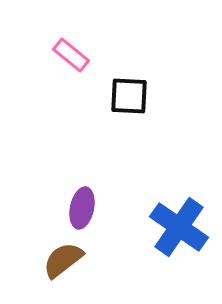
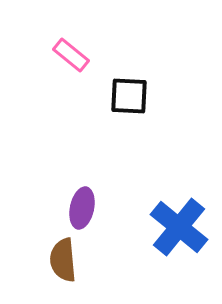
blue cross: rotated 4 degrees clockwise
brown semicircle: rotated 57 degrees counterclockwise
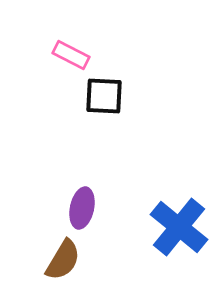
pink rectangle: rotated 12 degrees counterclockwise
black square: moved 25 px left
brown semicircle: rotated 144 degrees counterclockwise
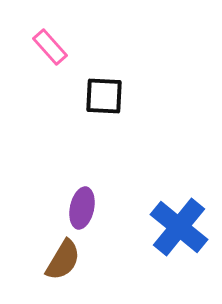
pink rectangle: moved 21 px left, 8 px up; rotated 21 degrees clockwise
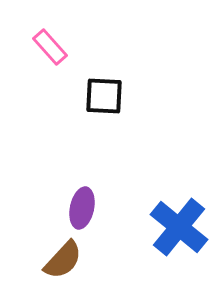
brown semicircle: rotated 12 degrees clockwise
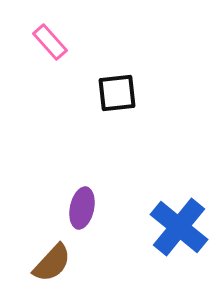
pink rectangle: moved 5 px up
black square: moved 13 px right, 3 px up; rotated 9 degrees counterclockwise
brown semicircle: moved 11 px left, 3 px down
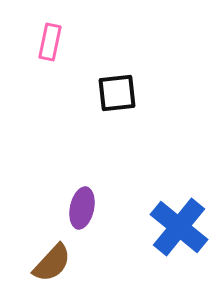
pink rectangle: rotated 54 degrees clockwise
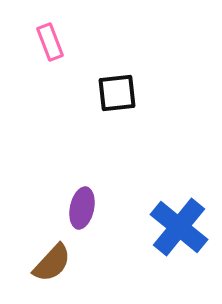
pink rectangle: rotated 33 degrees counterclockwise
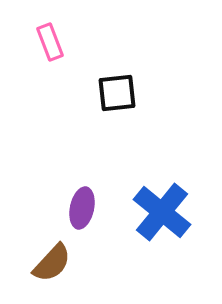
blue cross: moved 17 px left, 15 px up
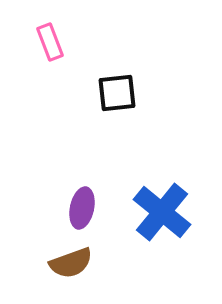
brown semicircle: moved 19 px right; rotated 27 degrees clockwise
